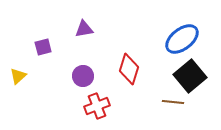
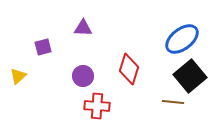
purple triangle: moved 1 px left, 1 px up; rotated 12 degrees clockwise
red cross: rotated 25 degrees clockwise
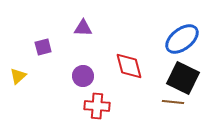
red diamond: moved 3 px up; rotated 32 degrees counterclockwise
black square: moved 7 px left, 2 px down; rotated 24 degrees counterclockwise
